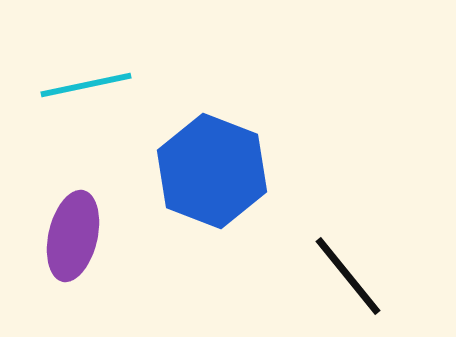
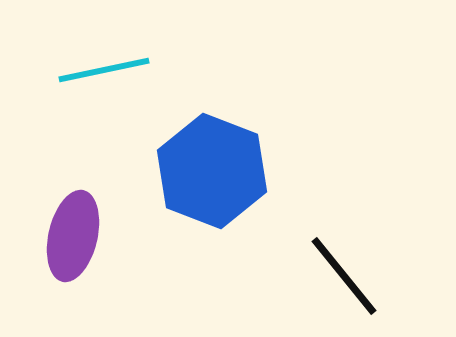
cyan line: moved 18 px right, 15 px up
black line: moved 4 px left
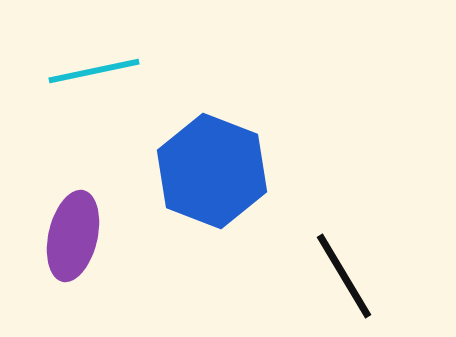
cyan line: moved 10 px left, 1 px down
black line: rotated 8 degrees clockwise
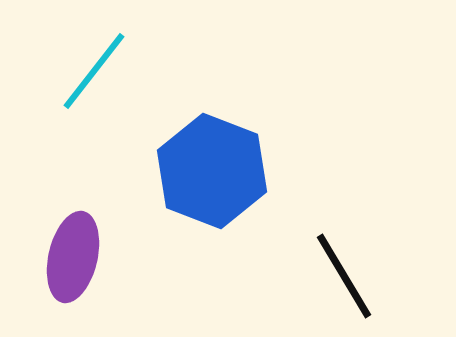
cyan line: rotated 40 degrees counterclockwise
purple ellipse: moved 21 px down
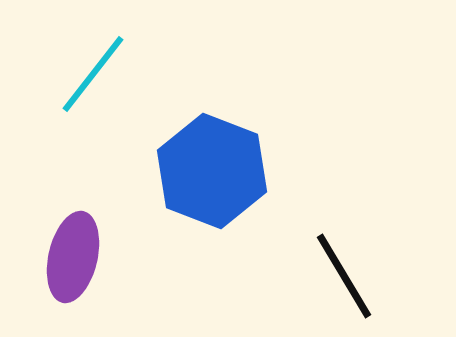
cyan line: moved 1 px left, 3 px down
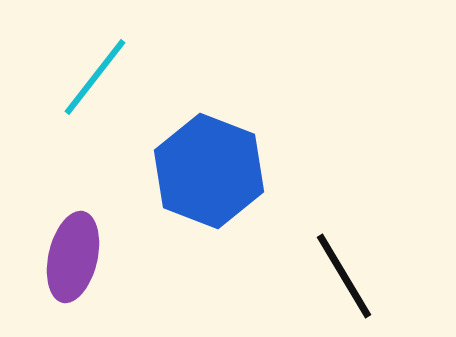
cyan line: moved 2 px right, 3 px down
blue hexagon: moved 3 px left
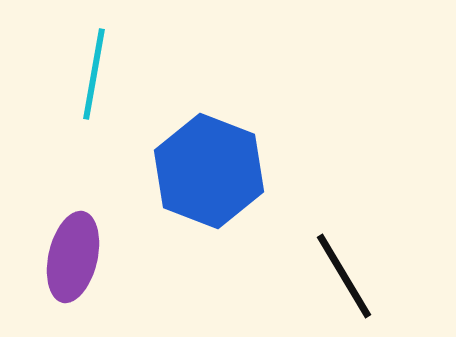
cyan line: moved 1 px left, 3 px up; rotated 28 degrees counterclockwise
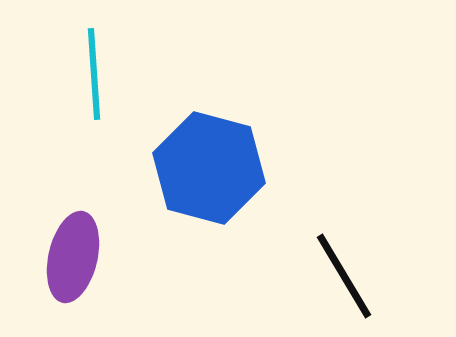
cyan line: rotated 14 degrees counterclockwise
blue hexagon: moved 3 px up; rotated 6 degrees counterclockwise
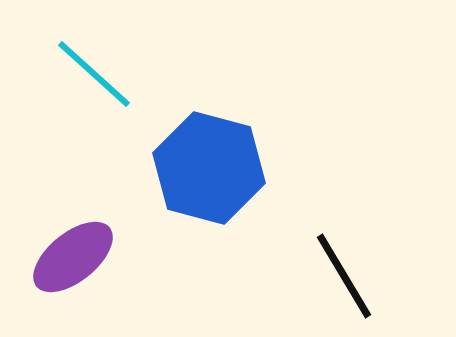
cyan line: rotated 44 degrees counterclockwise
purple ellipse: rotated 38 degrees clockwise
